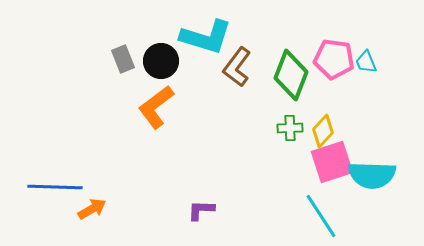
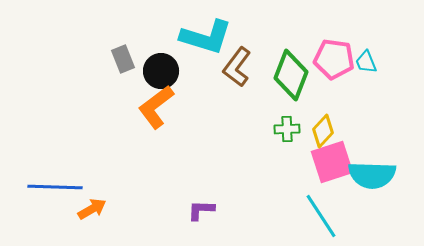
black circle: moved 10 px down
green cross: moved 3 px left, 1 px down
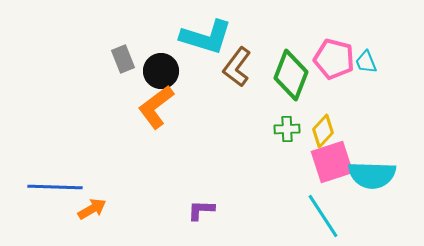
pink pentagon: rotated 6 degrees clockwise
cyan line: moved 2 px right
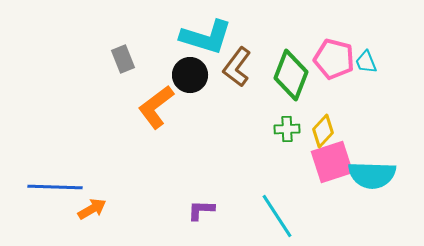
black circle: moved 29 px right, 4 px down
cyan line: moved 46 px left
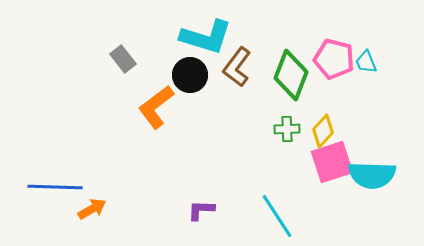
gray rectangle: rotated 16 degrees counterclockwise
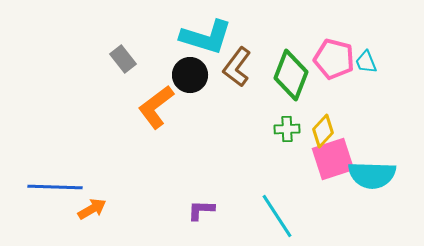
pink square: moved 1 px right, 3 px up
